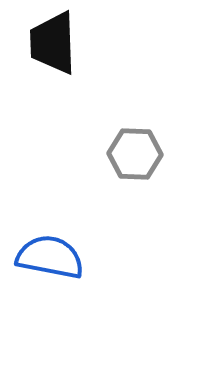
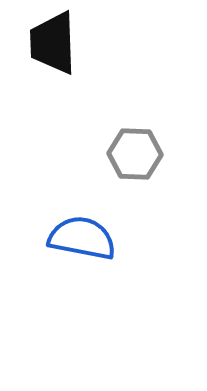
blue semicircle: moved 32 px right, 19 px up
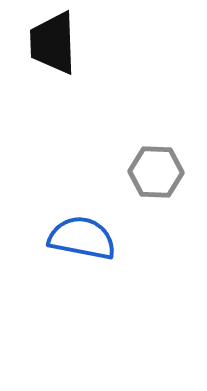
gray hexagon: moved 21 px right, 18 px down
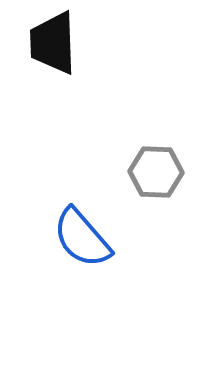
blue semicircle: rotated 142 degrees counterclockwise
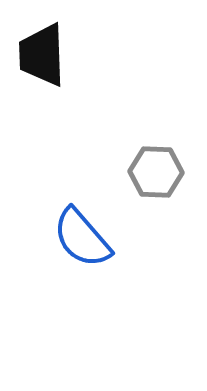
black trapezoid: moved 11 px left, 12 px down
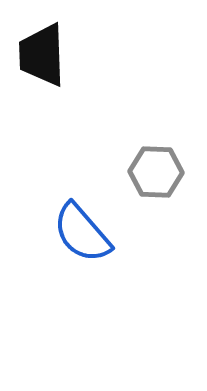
blue semicircle: moved 5 px up
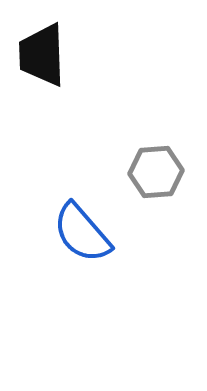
gray hexagon: rotated 6 degrees counterclockwise
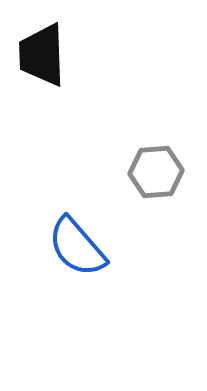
blue semicircle: moved 5 px left, 14 px down
